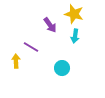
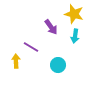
purple arrow: moved 1 px right, 2 px down
cyan circle: moved 4 px left, 3 px up
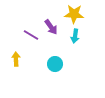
yellow star: rotated 12 degrees counterclockwise
purple line: moved 12 px up
yellow arrow: moved 2 px up
cyan circle: moved 3 px left, 1 px up
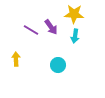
purple line: moved 5 px up
cyan circle: moved 3 px right, 1 px down
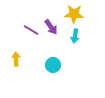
cyan circle: moved 5 px left
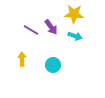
cyan arrow: rotated 80 degrees counterclockwise
yellow arrow: moved 6 px right
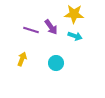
purple line: rotated 14 degrees counterclockwise
yellow arrow: rotated 24 degrees clockwise
cyan circle: moved 3 px right, 2 px up
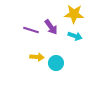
yellow arrow: moved 15 px right, 2 px up; rotated 72 degrees clockwise
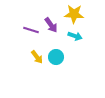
purple arrow: moved 2 px up
yellow arrow: rotated 48 degrees clockwise
cyan circle: moved 6 px up
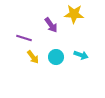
purple line: moved 7 px left, 8 px down
cyan arrow: moved 6 px right, 19 px down
yellow arrow: moved 4 px left
